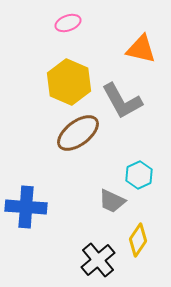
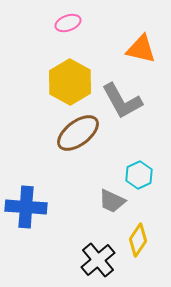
yellow hexagon: moved 1 px right; rotated 6 degrees clockwise
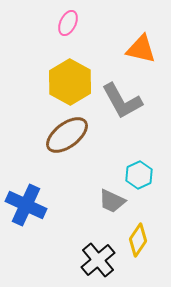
pink ellipse: rotated 45 degrees counterclockwise
brown ellipse: moved 11 px left, 2 px down
blue cross: moved 2 px up; rotated 21 degrees clockwise
